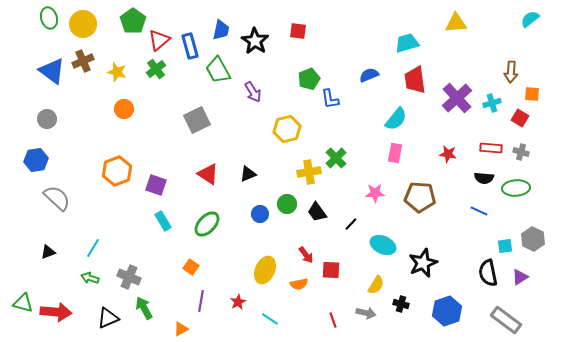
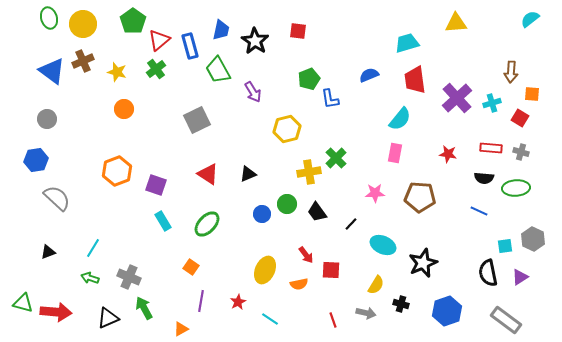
cyan semicircle at (396, 119): moved 4 px right
blue circle at (260, 214): moved 2 px right
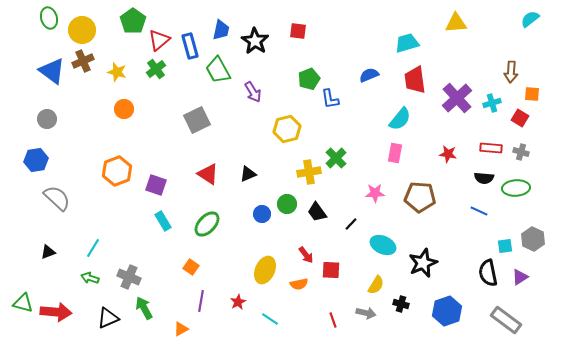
yellow circle at (83, 24): moved 1 px left, 6 px down
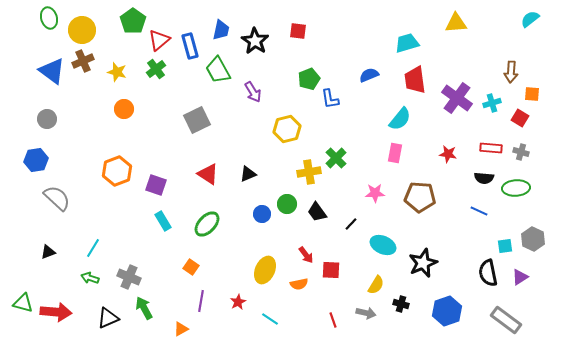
purple cross at (457, 98): rotated 12 degrees counterclockwise
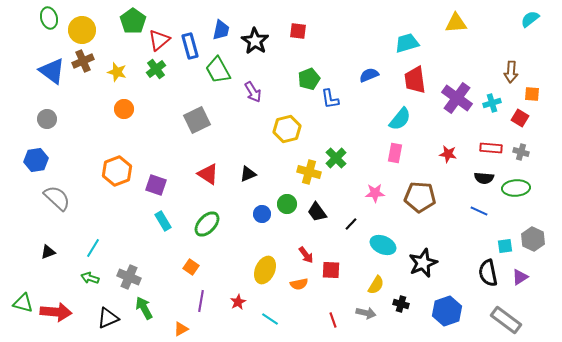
yellow cross at (309, 172): rotated 25 degrees clockwise
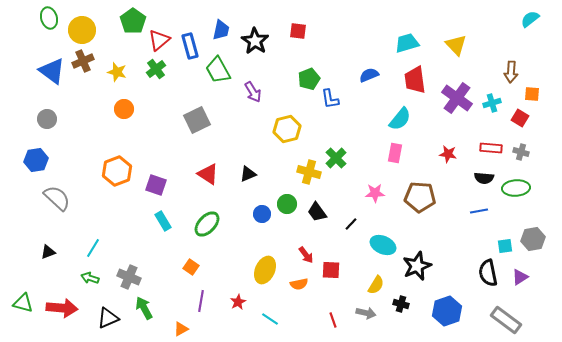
yellow triangle at (456, 23): moved 22 px down; rotated 50 degrees clockwise
blue line at (479, 211): rotated 36 degrees counterclockwise
gray hexagon at (533, 239): rotated 25 degrees clockwise
black star at (423, 263): moved 6 px left, 3 px down
red arrow at (56, 312): moved 6 px right, 4 px up
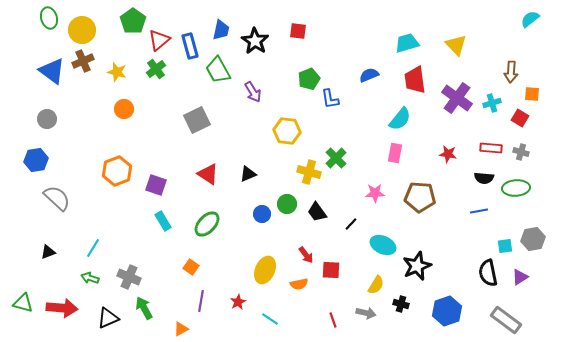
yellow hexagon at (287, 129): moved 2 px down; rotated 20 degrees clockwise
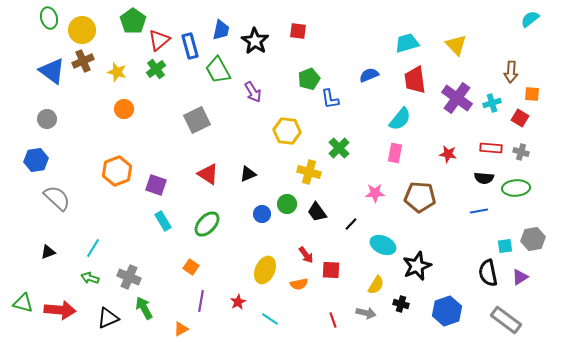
green cross at (336, 158): moved 3 px right, 10 px up
red arrow at (62, 308): moved 2 px left, 2 px down
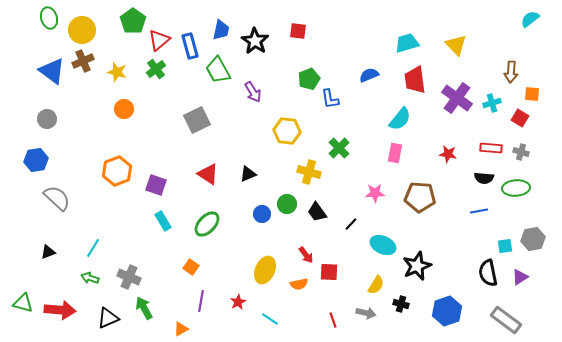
red square at (331, 270): moved 2 px left, 2 px down
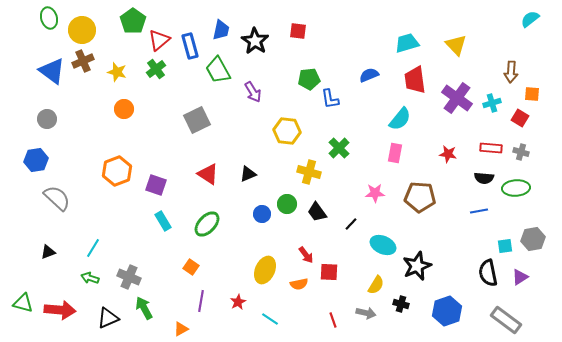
green pentagon at (309, 79): rotated 15 degrees clockwise
